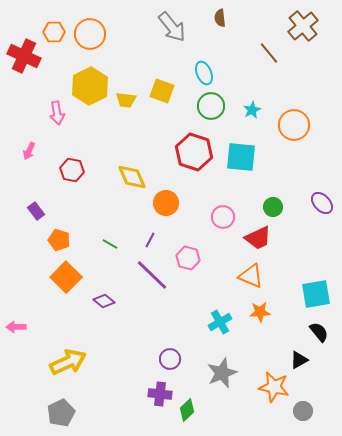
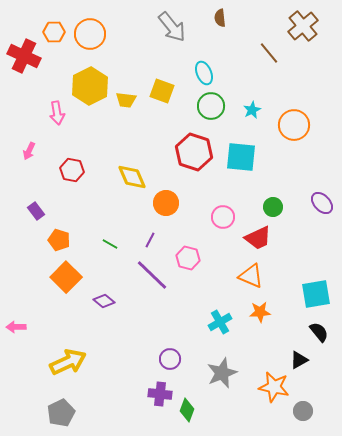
green diamond at (187, 410): rotated 25 degrees counterclockwise
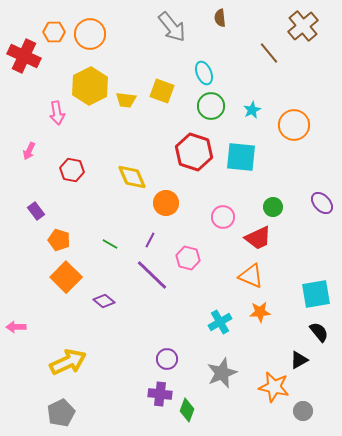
purple circle at (170, 359): moved 3 px left
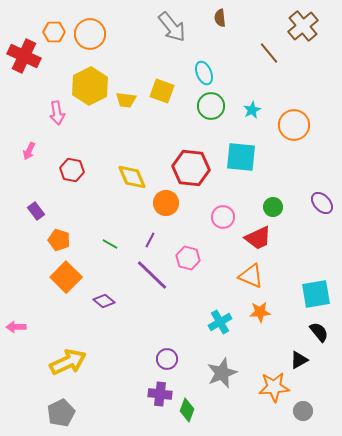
red hexagon at (194, 152): moved 3 px left, 16 px down; rotated 12 degrees counterclockwise
orange star at (274, 387): rotated 16 degrees counterclockwise
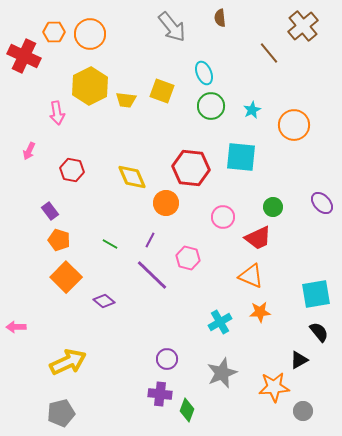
purple rectangle at (36, 211): moved 14 px right
gray pentagon at (61, 413): rotated 12 degrees clockwise
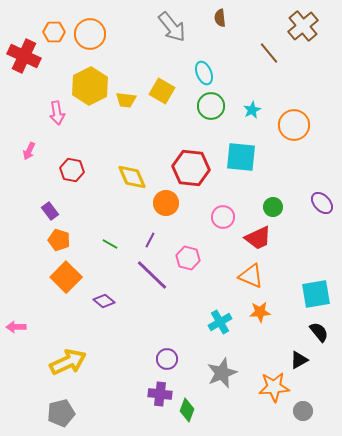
yellow square at (162, 91): rotated 10 degrees clockwise
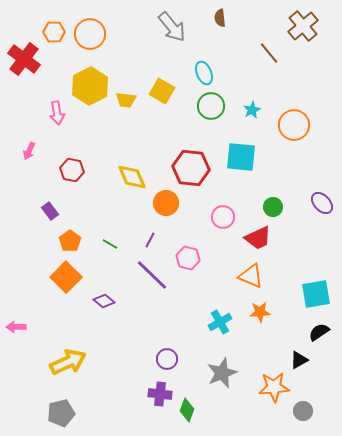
red cross at (24, 56): moved 3 px down; rotated 12 degrees clockwise
orange pentagon at (59, 240): moved 11 px right, 1 px down; rotated 20 degrees clockwise
black semicircle at (319, 332): rotated 85 degrees counterclockwise
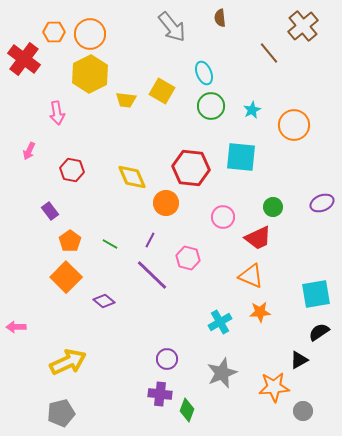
yellow hexagon at (90, 86): moved 12 px up
purple ellipse at (322, 203): rotated 70 degrees counterclockwise
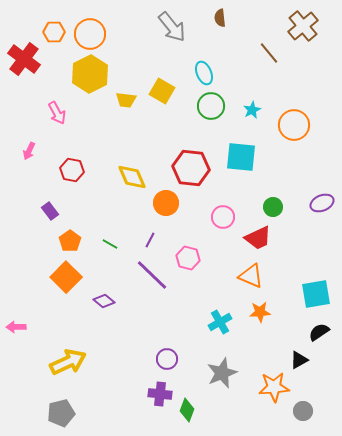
pink arrow at (57, 113): rotated 20 degrees counterclockwise
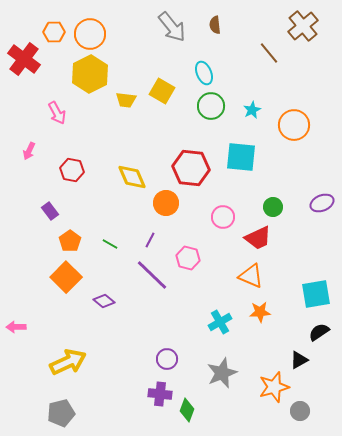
brown semicircle at (220, 18): moved 5 px left, 7 px down
orange star at (274, 387): rotated 12 degrees counterclockwise
gray circle at (303, 411): moved 3 px left
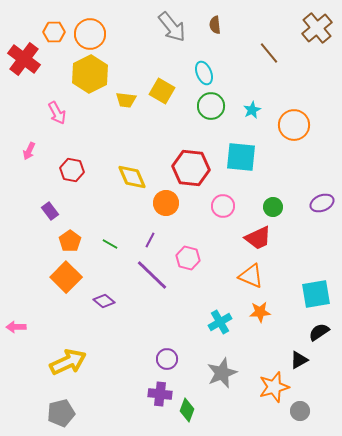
brown cross at (303, 26): moved 14 px right, 2 px down
pink circle at (223, 217): moved 11 px up
